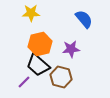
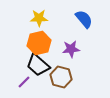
yellow star: moved 8 px right, 5 px down
orange hexagon: moved 1 px left, 1 px up
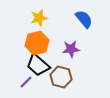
yellow star: rotated 12 degrees counterclockwise
orange hexagon: moved 2 px left
purple line: moved 2 px right
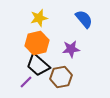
brown hexagon: rotated 25 degrees counterclockwise
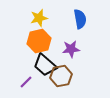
blue semicircle: moved 4 px left; rotated 30 degrees clockwise
orange hexagon: moved 2 px right, 2 px up
black trapezoid: moved 7 px right
brown hexagon: moved 1 px up
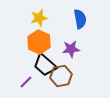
orange hexagon: moved 1 px down; rotated 20 degrees counterclockwise
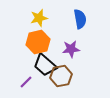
orange hexagon: moved 1 px left; rotated 20 degrees clockwise
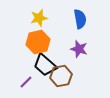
purple star: moved 8 px right; rotated 24 degrees clockwise
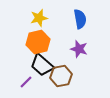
black trapezoid: moved 3 px left
